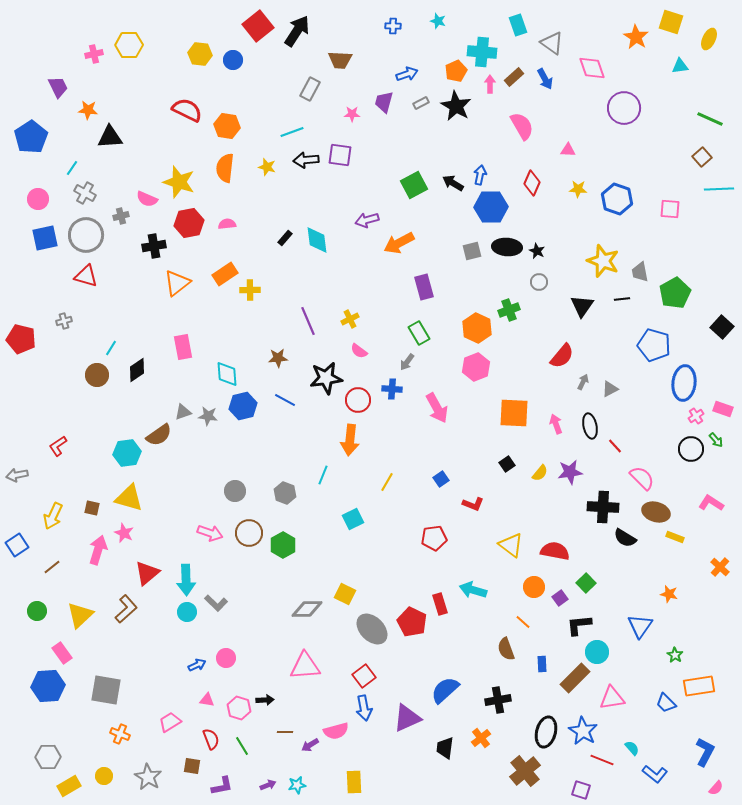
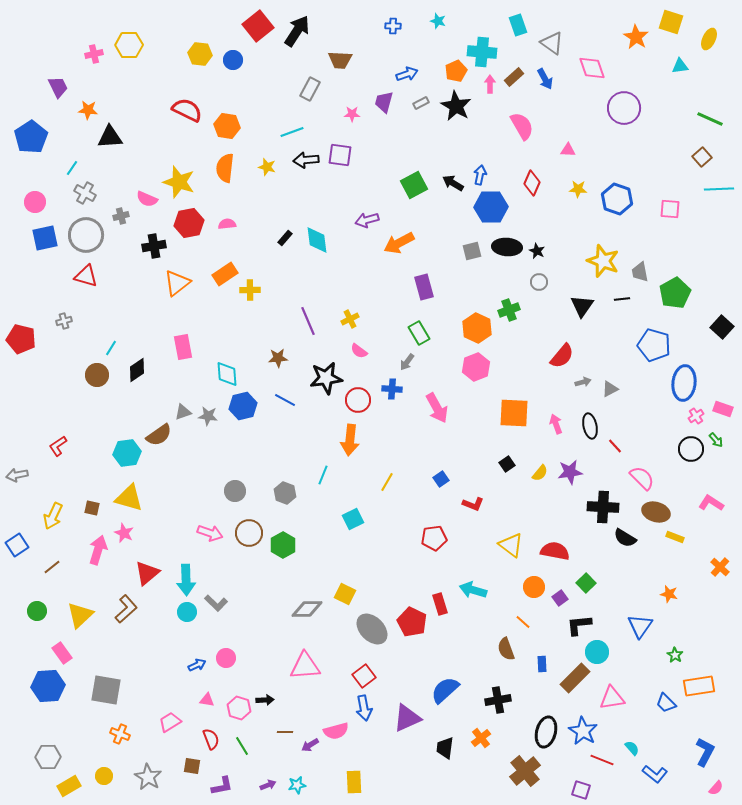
pink circle at (38, 199): moved 3 px left, 3 px down
gray arrow at (583, 382): rotated 49 degrees clockwise
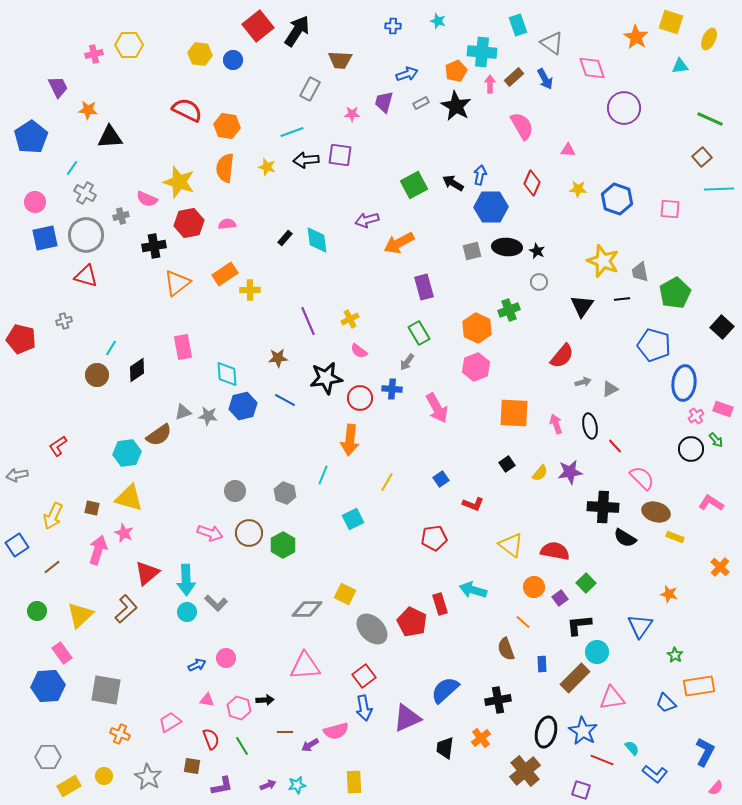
red circle at (358, 400): moved 2 px right, 2 px up
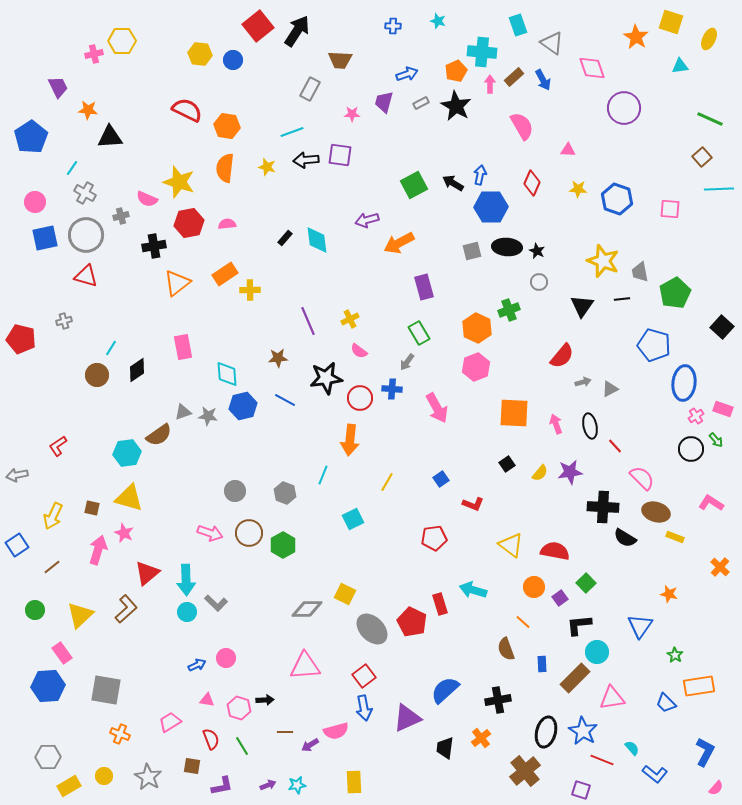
yellow hexagon at (129, 45): moved 7 px left, 4 px up
blue arrow at (545, 79): moved 2 px left, 1 px down
green circle at (37, 611): moved 2 px left, 1 px up
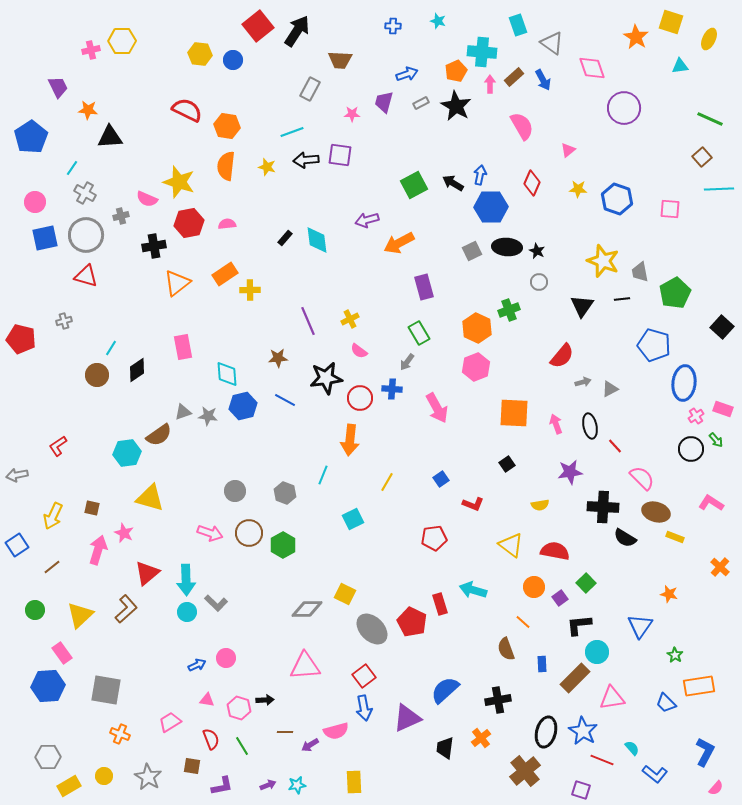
pink cross at (94, 54): moved 3 px left, 4 px up
pink triangle at (568, 150): rotated 42 degrees counterclockwise
orange semicircle at (225, 168): moved 1 px right, 2 px up
gray square at (472, 251): rotated 12 degrees counterclockwise
yellow semicircle at (540, 473): moved 32 px down; rotated 42 degrees clockwise
yellow triangle at (129, 498): moved 21 px right
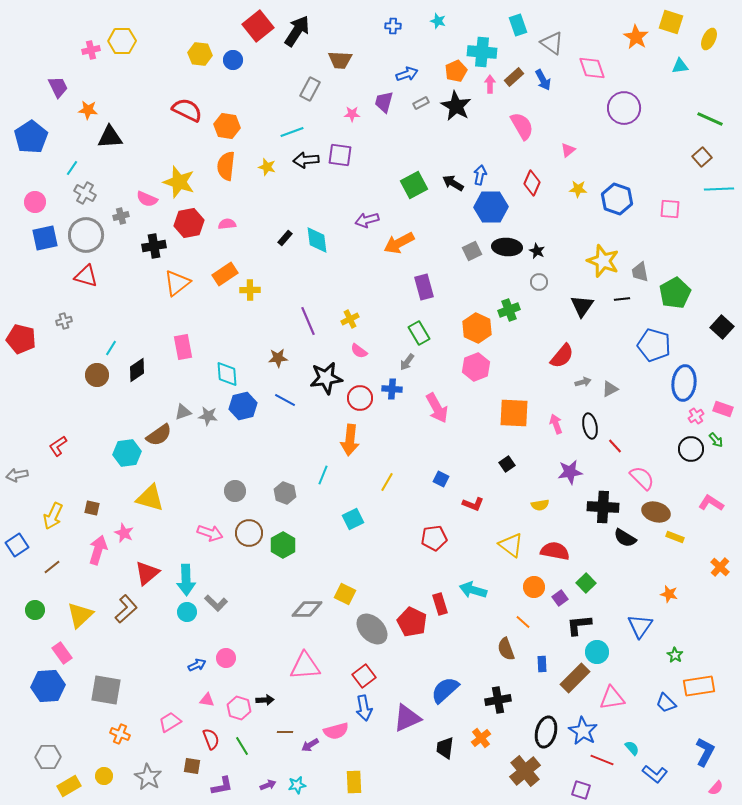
blue square at (441, 479): rotated 28 degrees counterclockwise
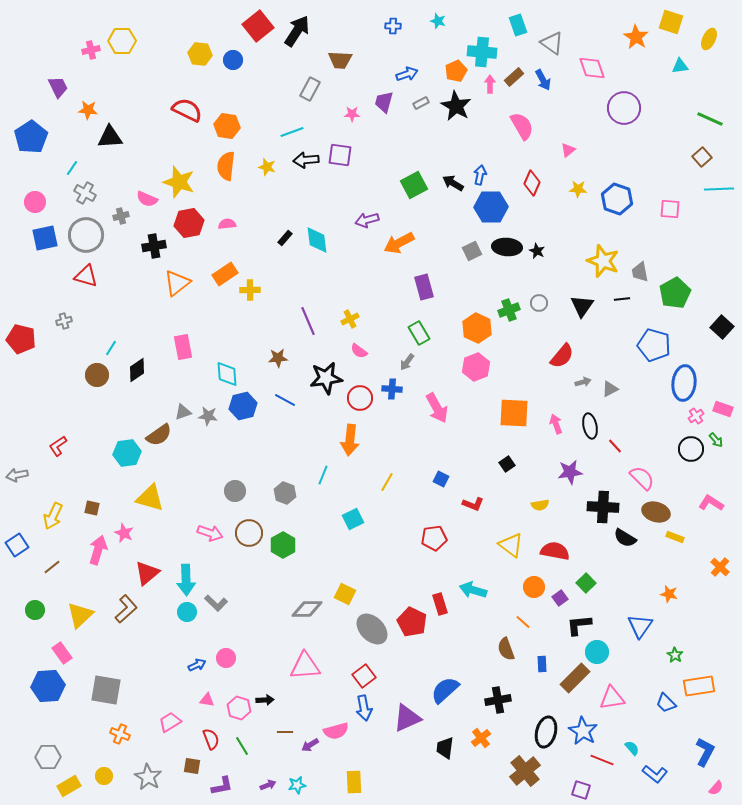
gray circle at (539, 282): moved 21 px down
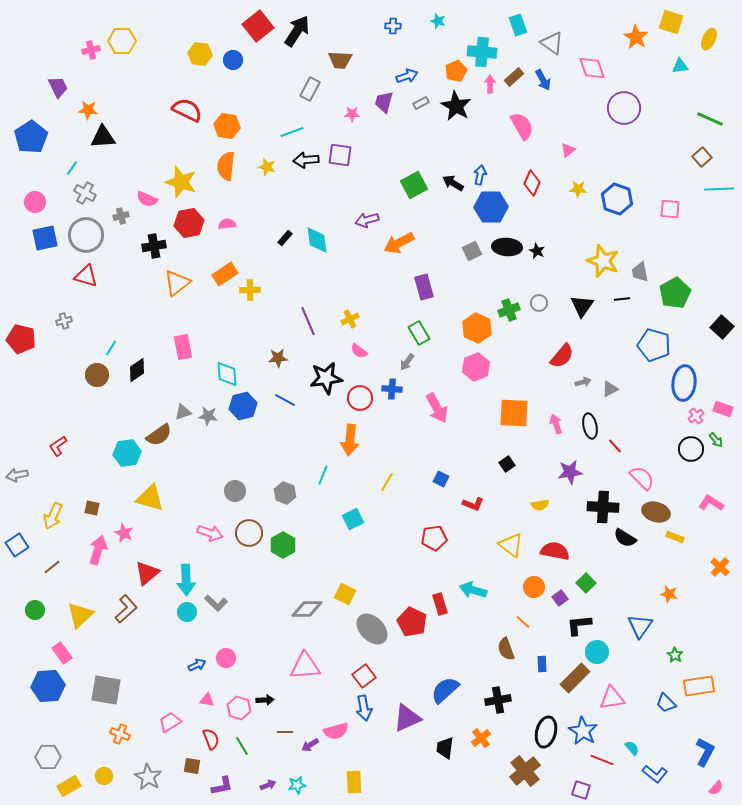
blue arrow at (407, 74): moved 2 px down
black triangle at (110, 137): moved 7 px left
yellow star at (179, 182): moved 2 px right
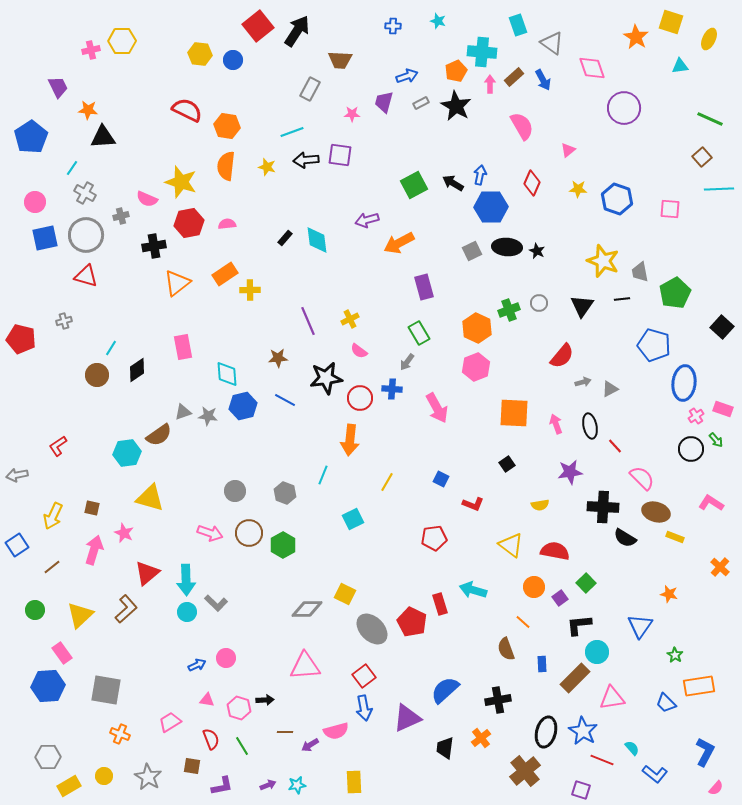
pink arrow at (98, 550): moved 4 px left
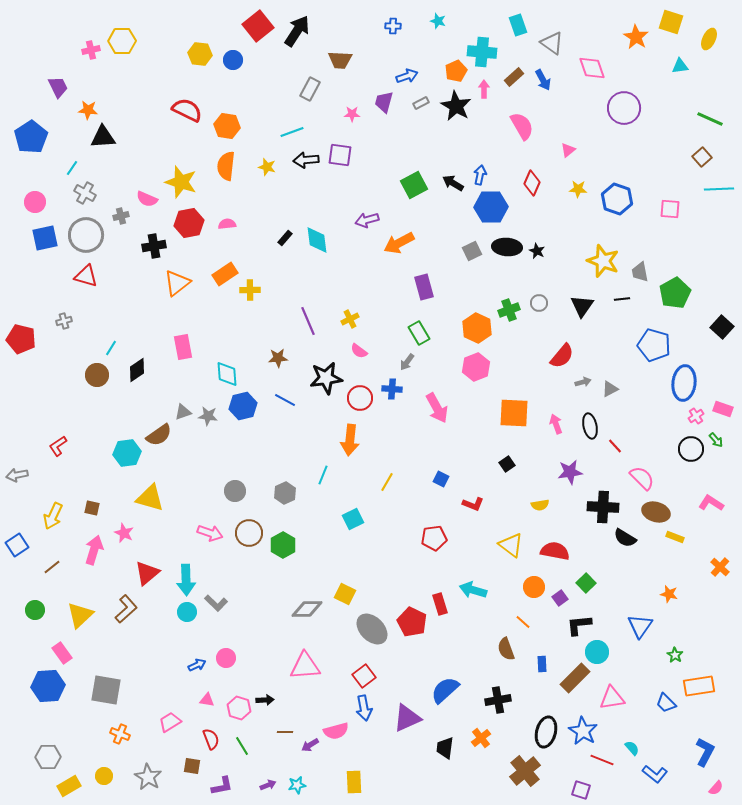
pink arrow at (490, 84): moved 6 px left, 5 px down
gray hexagon at (285, 493): rotated 15 degrees clockwise
